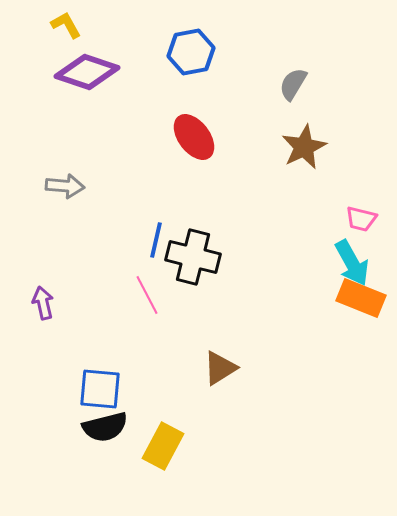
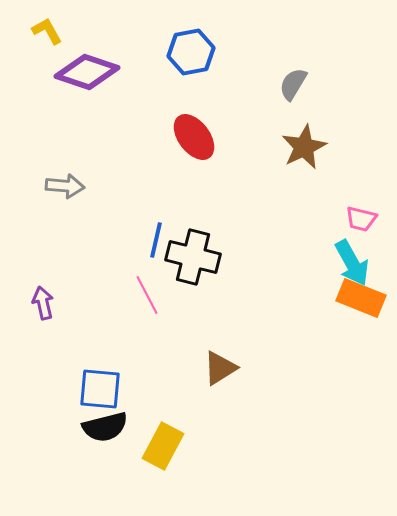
yellow L-shape: moved 19 px left, 6 px down
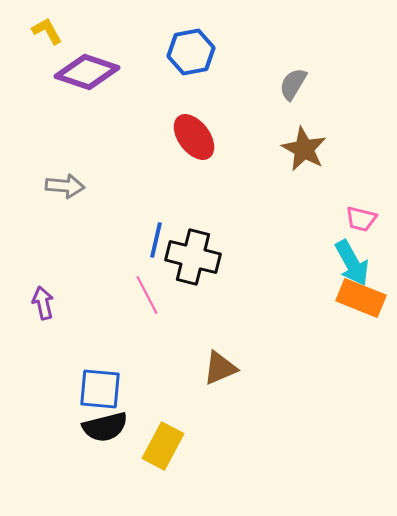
brown star: moved 2 px down; rotated 18 degrees counterclockwise
brown triangle: rotated 9 degrees clockwise
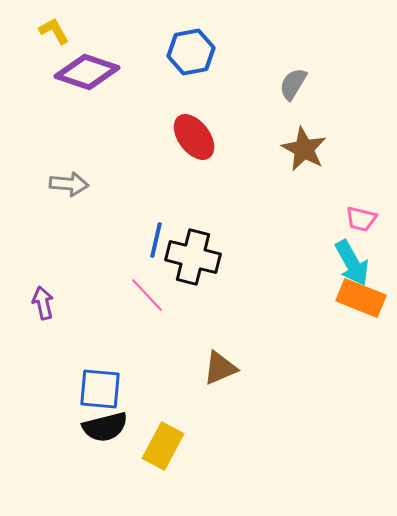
yellow L-shape: moved 7 px right
gray arrow: moved 4 px right, 2 px up
pink line: rotated 15 degrees counterclockwise
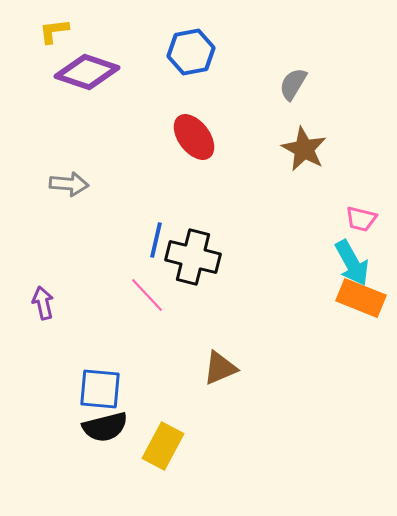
yellow L-shape: rotated 68 degrees counterclockwise
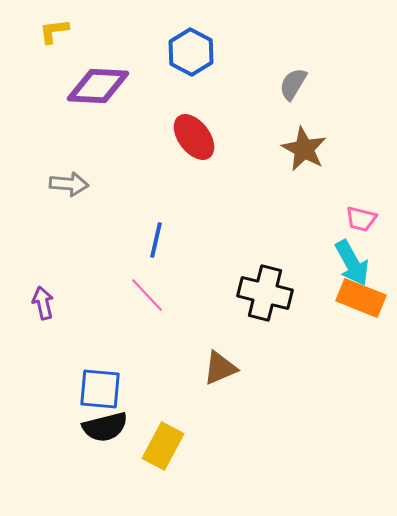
blue hexagon: rotated 21 degrees counterclockwise
purple diamond: moved 11 px right, 14 px down; rotated 16 degrees counterclockwise
black cross: moved 72 px right, 36 px down
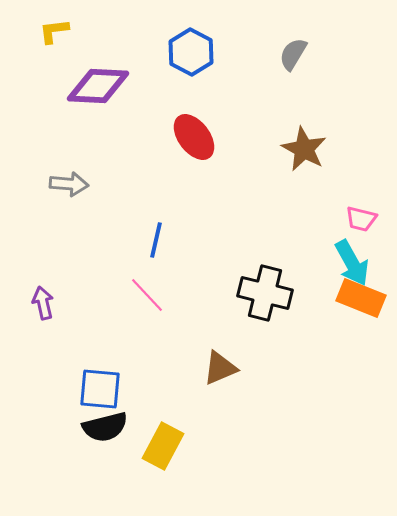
gray semicircle: moved 30 px up
